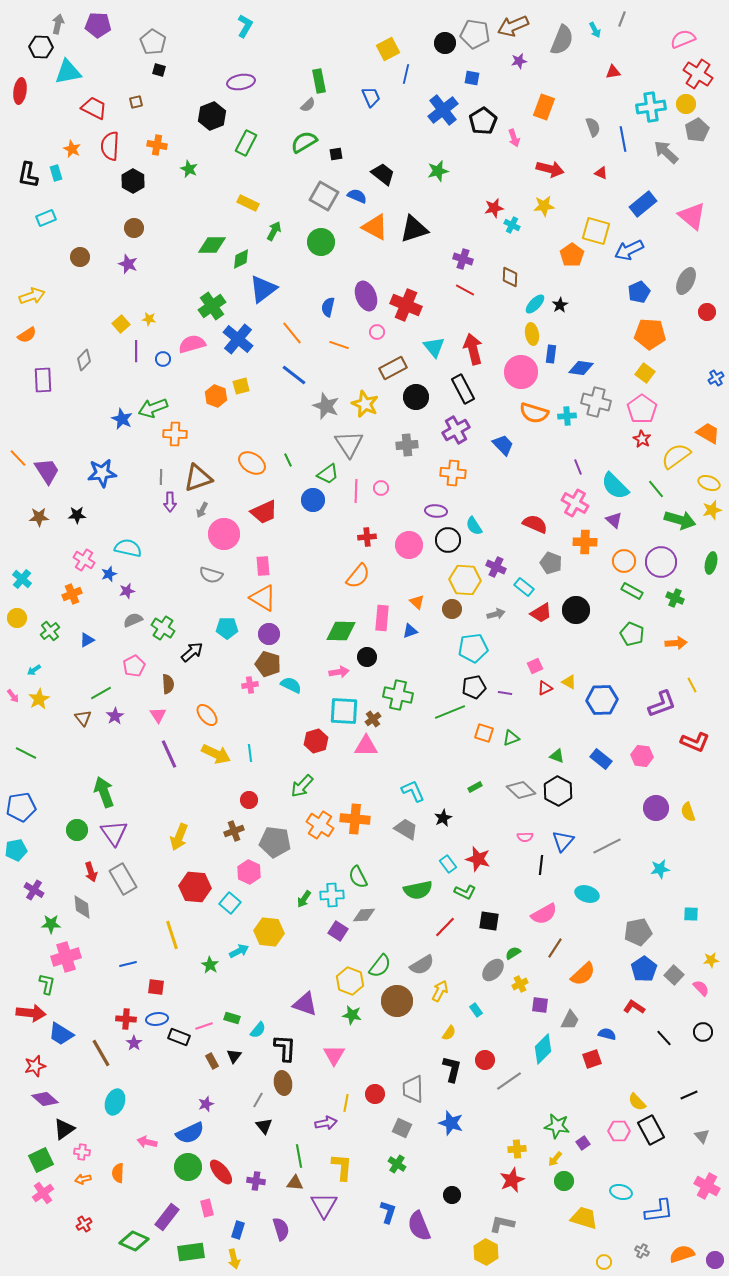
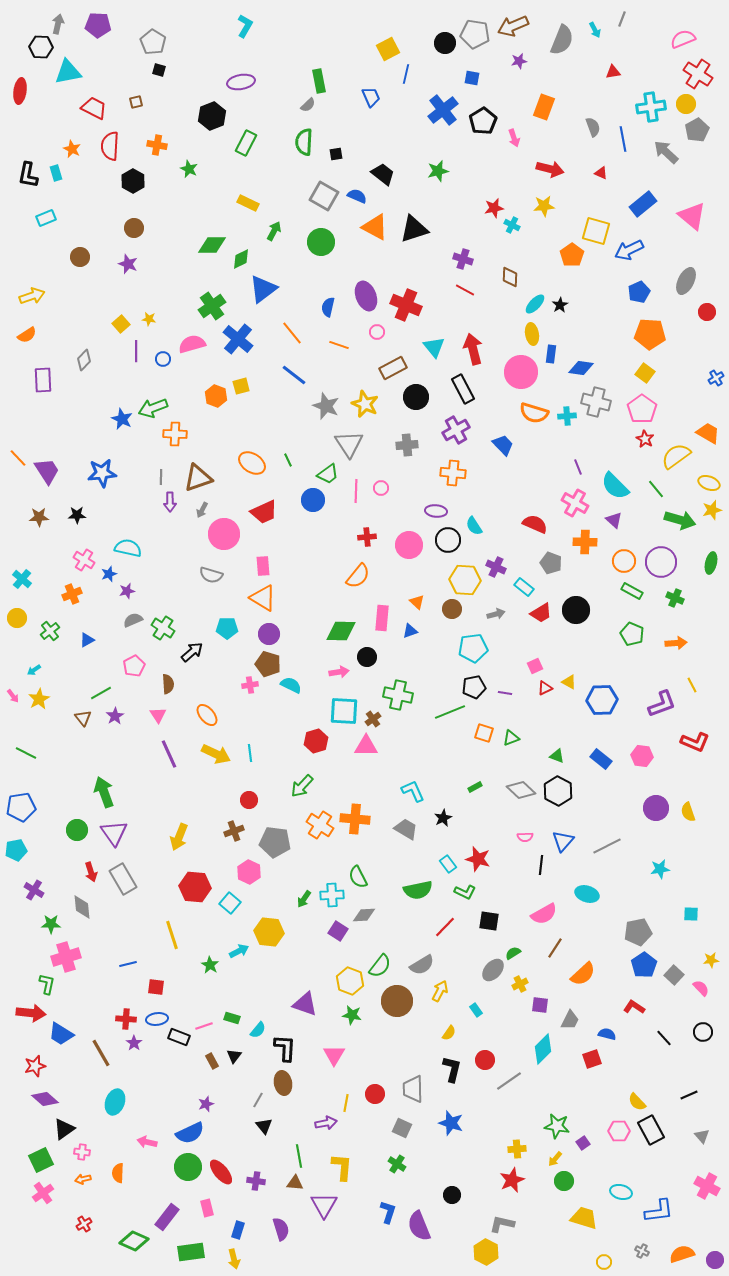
green semicircle at (304, 142): rotated 56 degrees counterclockwise
red star at (642, 439): moved 3 px right
blue pentagon at (644, 969): moved 4 px up
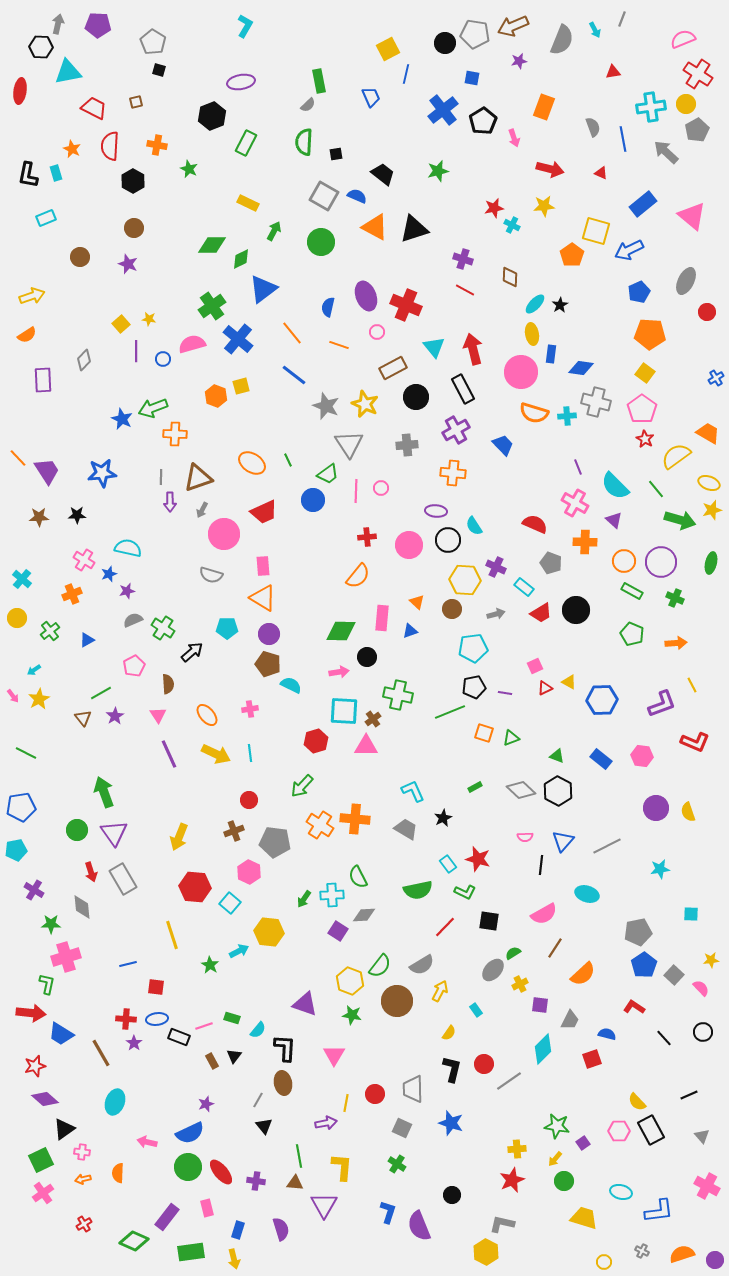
pink cross at (250, 685): moved 24 px down
red circle at (485, 1060): moved 1 px left, 4 px down
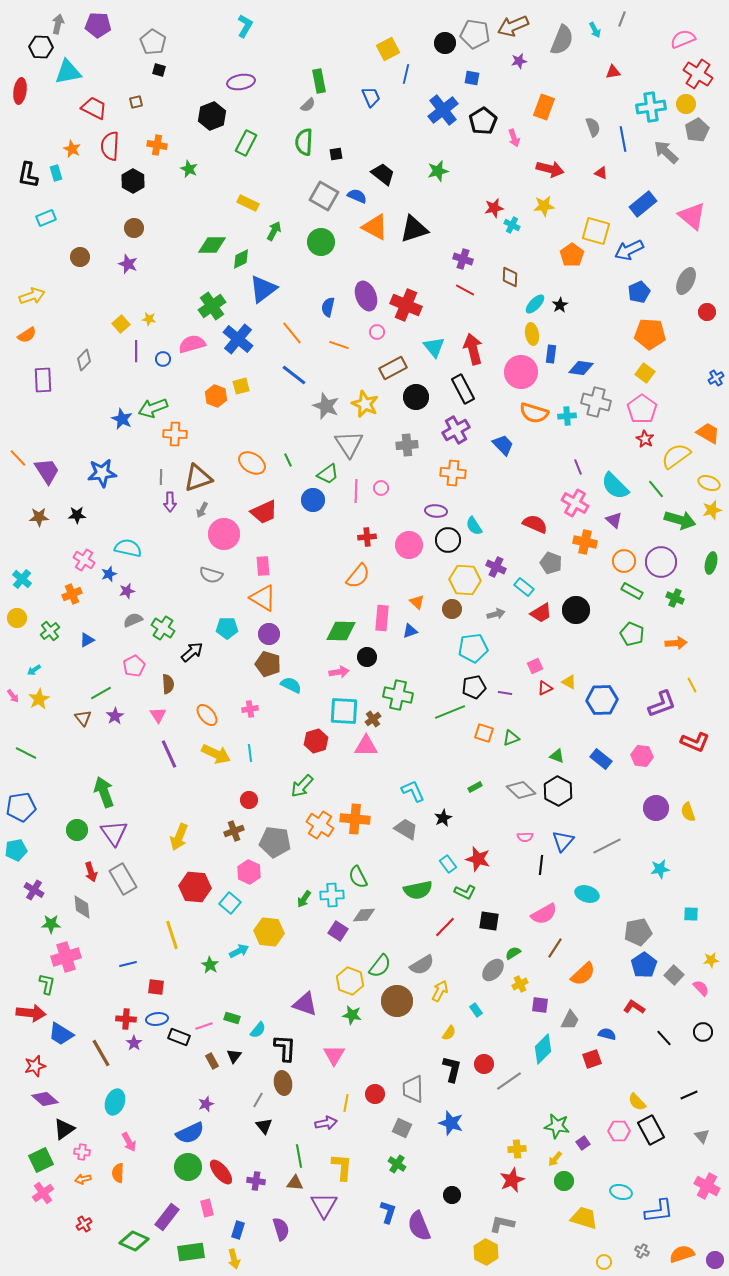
orange cross at (585, 542): rotated 10 degrees clockwise
pink arrow at (147, 1142): moved 18 px left; rotated 132 degrees counterclockwise
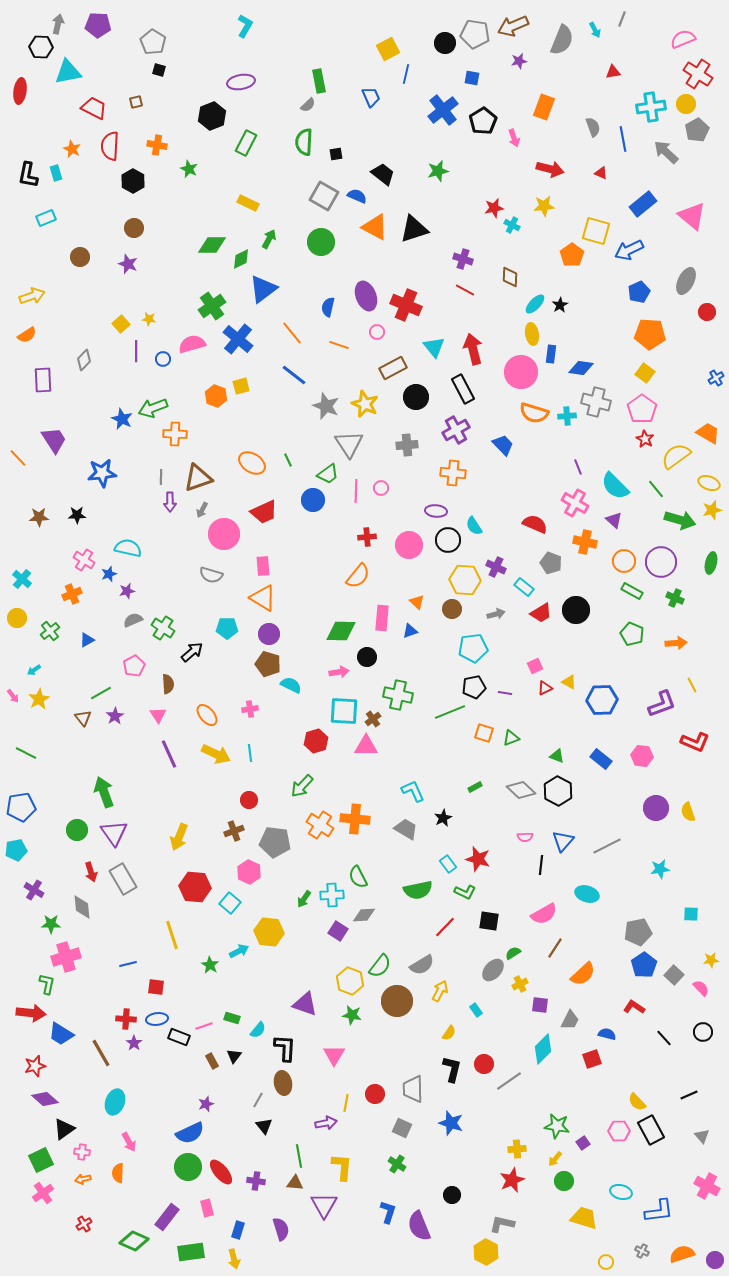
green arrow at (274, 231): moved 5 px left, 8 px down
purple trapezoid at (47, 471): moved 7 px right, 31 px up
yellow circle at (604, 1262): moved 2 px right
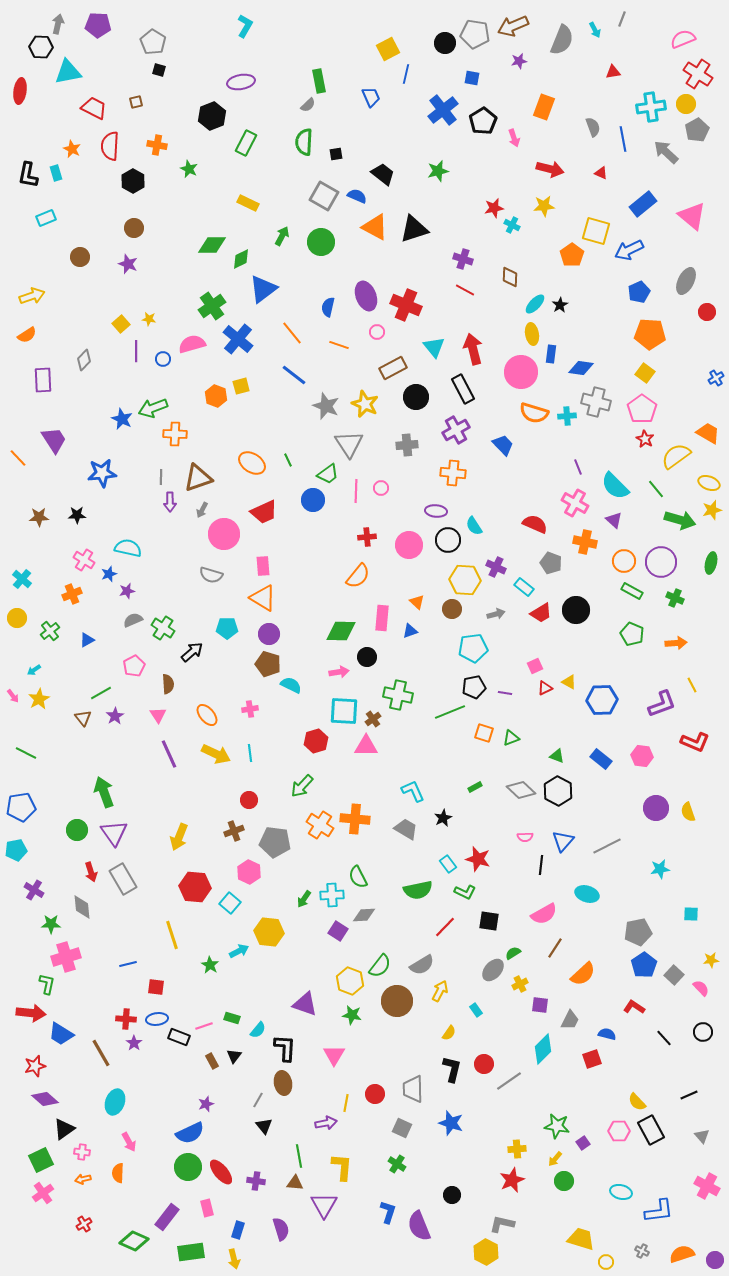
green arrow at (269, 239): moved 13 px right, 3 px up
yellow trapezoid at (584, 1218): moved 3 px left, 21 px down
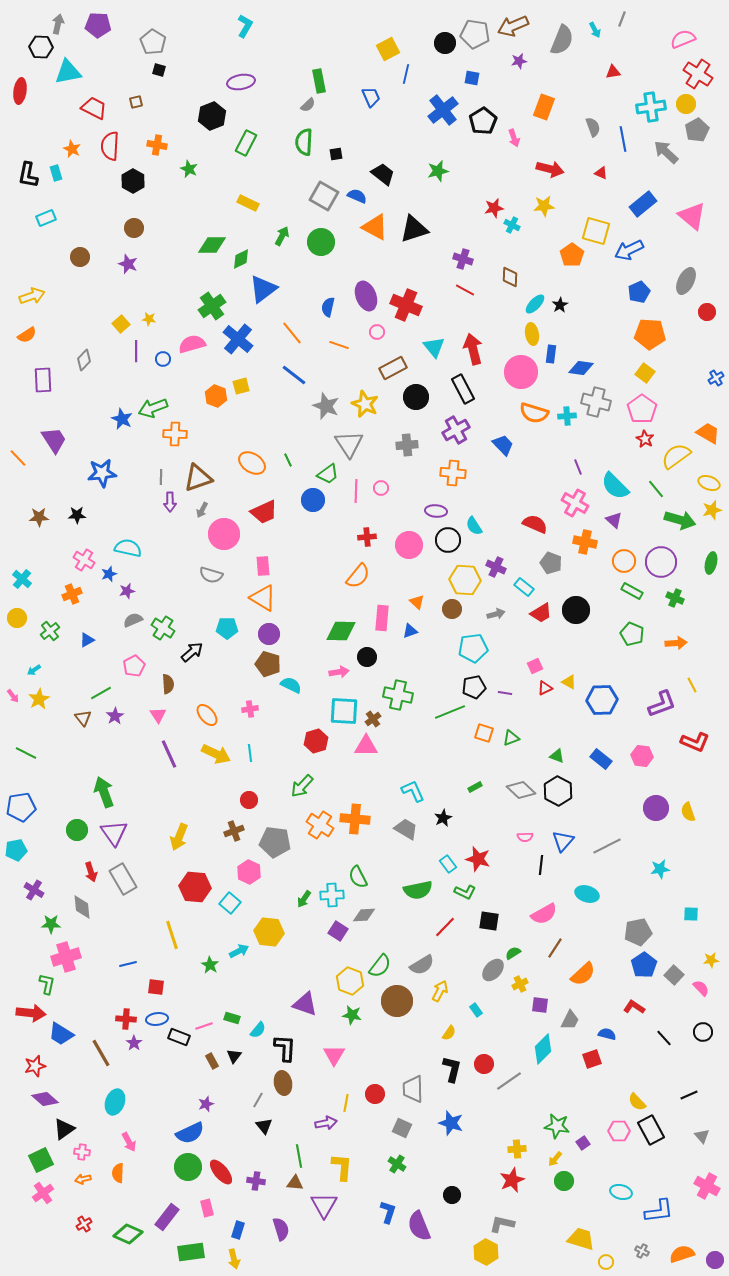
green diamond at (134, 1241): moved 6 px left, 7 px up
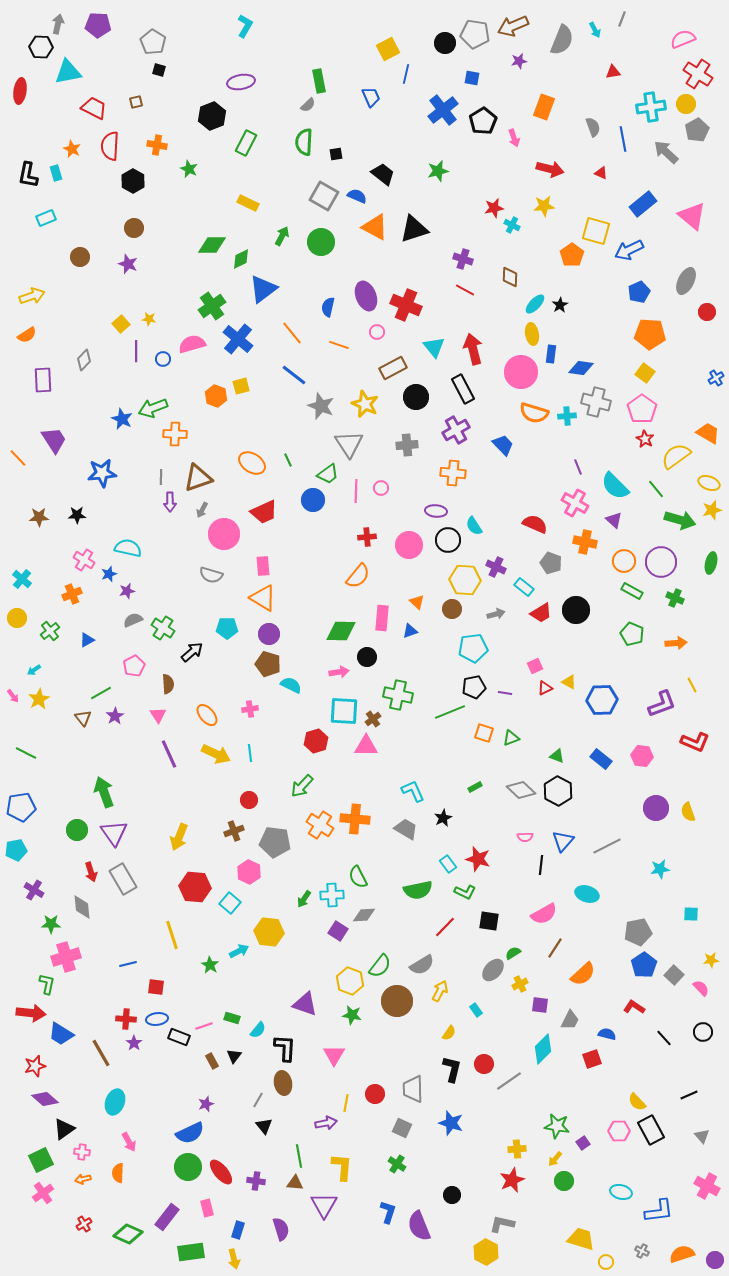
gray star at (326, 406): moved 5 px left
